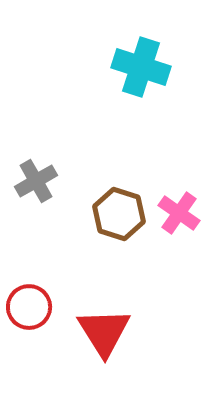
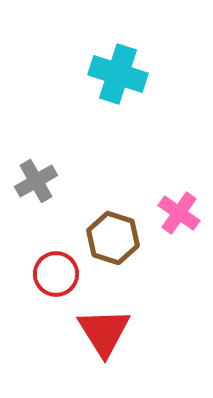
cyan cross: moved 23 px left, 7 px down
brown hexagon: moved 6 px left, 24 px down
red circle: moved 27 px right, 33 px up
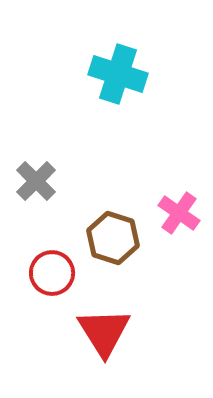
gray cross: rotated 15 degrees counterclockwise
red circle: moved 4 px left, 1 px up
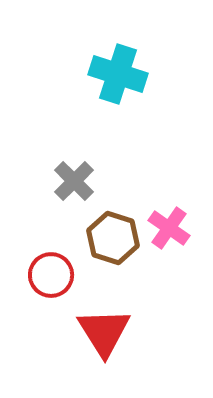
gray cross: moved 38 px right
pink cross: moved 10 px left, 15 px down
red circle: moved 1 px left, 2 px down
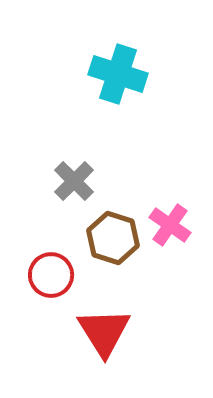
pink cross: moved 1 px right, 3 px up
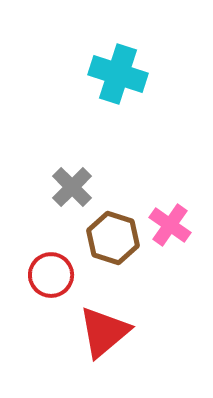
gray cross: moved 2 px left, 6 px down
red triangle: rotated 22 degrees clockwise
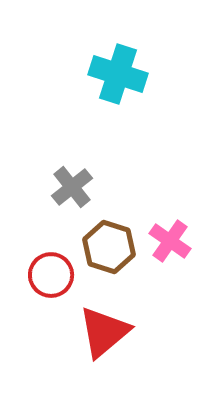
gray cross: rotated 6 degrees clockwise
pink cross: moved 16 px down
brown hexagon: moved 4 px left, 9 px down
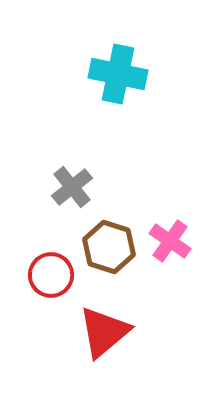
cyan cross: rotated 6 degrees counterclockwise
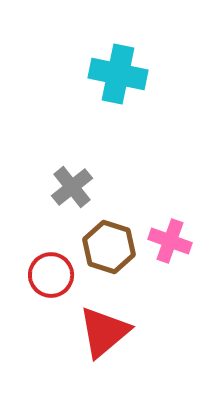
pink cross: rotated 15 degrees counterclockwise
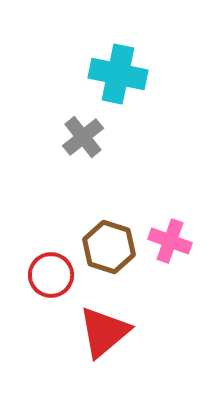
gray cross: moved 11 px right, 50 px up
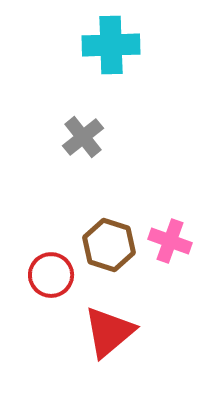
cyan cross: moved 7 px left, 29 px up; rotated 14 degrees counterclockwise
brown hexagon: moved 2 px up
red triangle: moved 5 px right
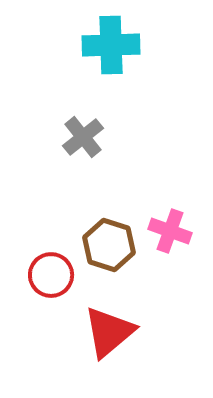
pink cross: moved 10 px up
